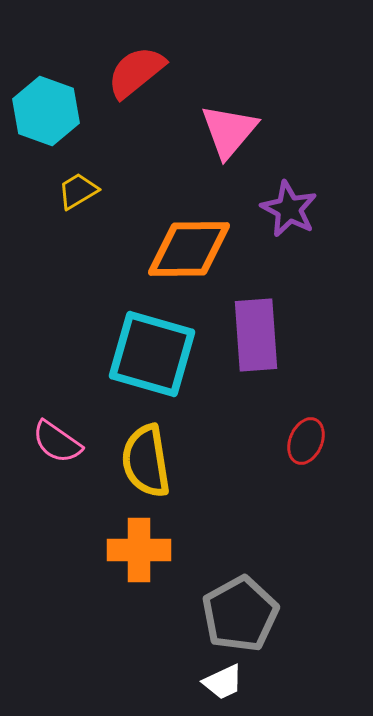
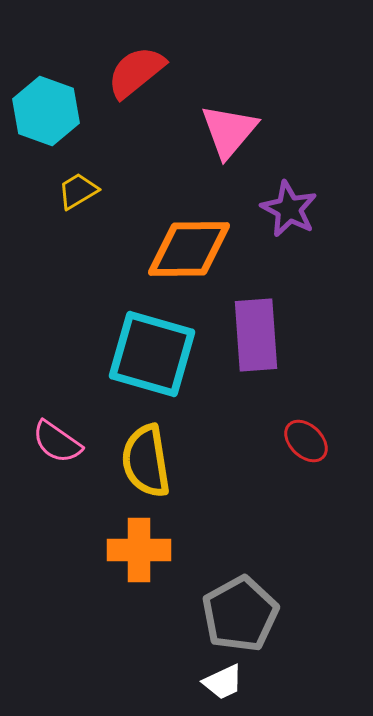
red ellipse: rotated 69 degrees counterclockwise
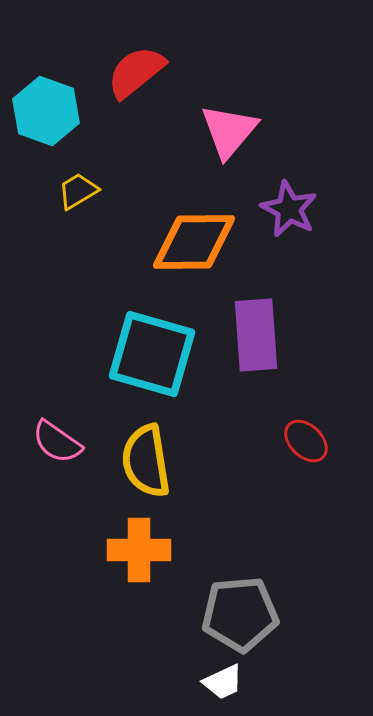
orange diamond: moved 5 px right, 7 px up
gray pentagon: rotated 24 degrees clockwise
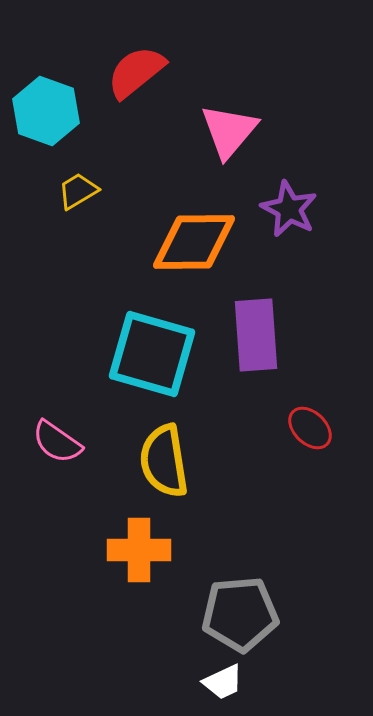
red ellipse: moved 4 px right, 13 px up
yellow semicircle: moved 18 px right
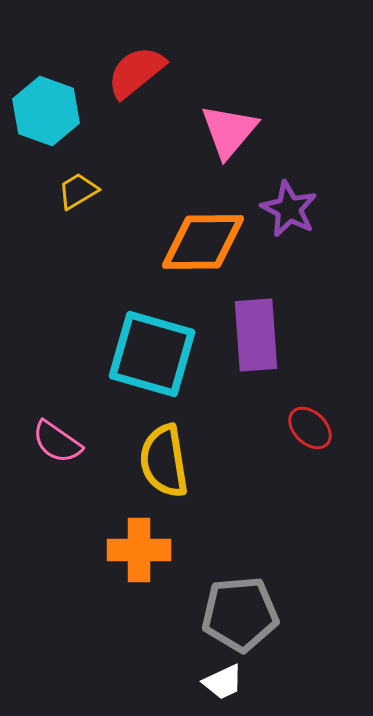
orange diamond: moved 9 px right
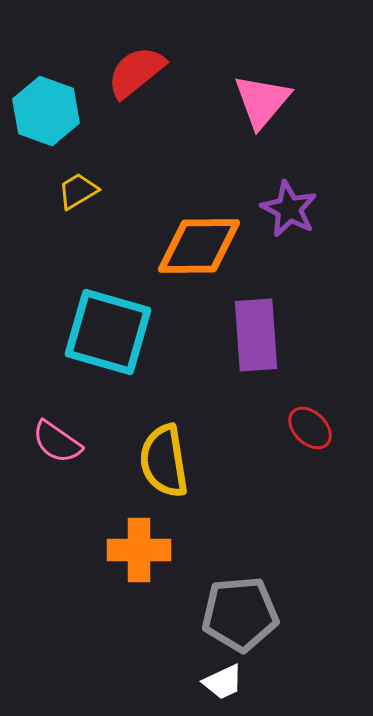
pink triangle: moved 33 px right, 30 px up
orange diamond: moved 4 px left, 4 px down
cyan square: moved 44 px left, 22 px up
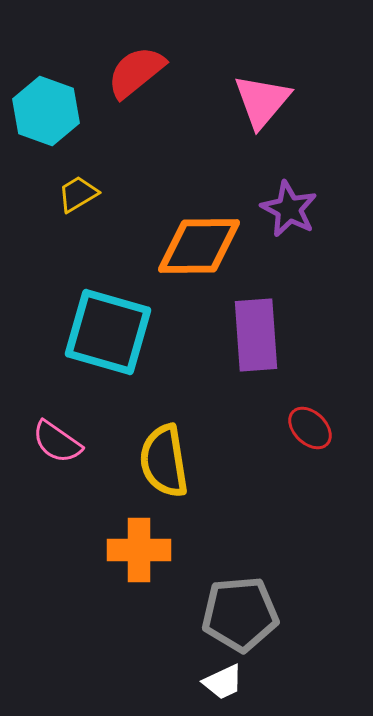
yellow trapezoid: moved 3 px down
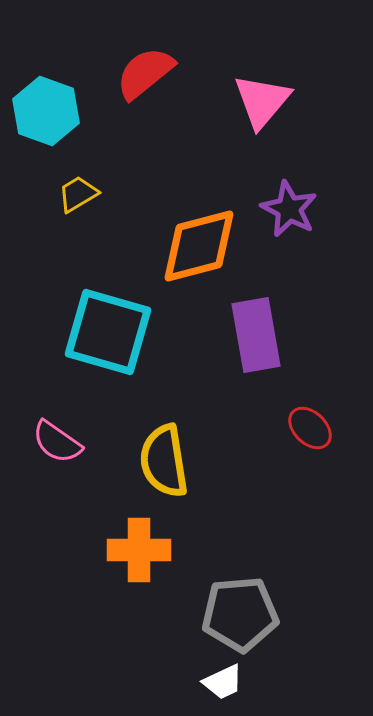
red semicircle: moved 9 px right, 1 px down
orange diamond: rotated 14 degrees counterclockwise
purple rectangle: rotated 6 degrees counterclockwise
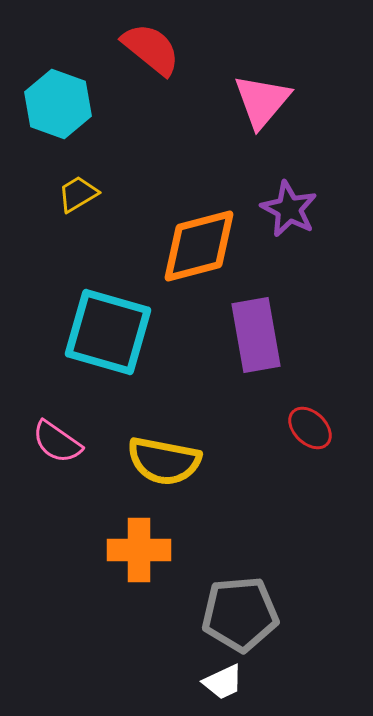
red semicircle: moved 6 px right, 24 px up; rotated 78 degrees clockwise
cyan hexagon: moved 12 px right, 7 px up
yellow semicircle: rotated 70 degrees counterclockwise
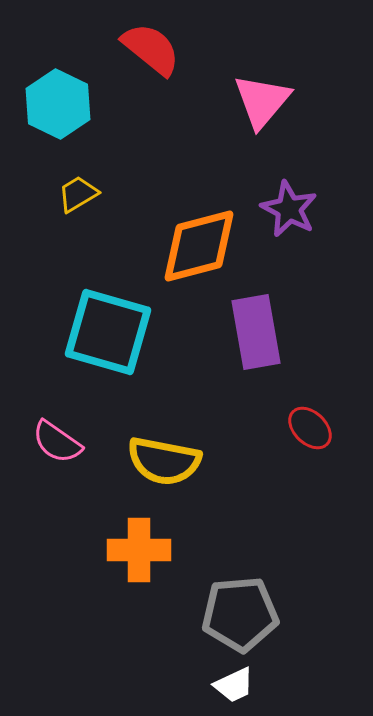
cyan hexagon: rotated 6 degrees clockwise
purple rectangle: moved 3 px up
white trapezoid: moved 11 px right, 3 px down
